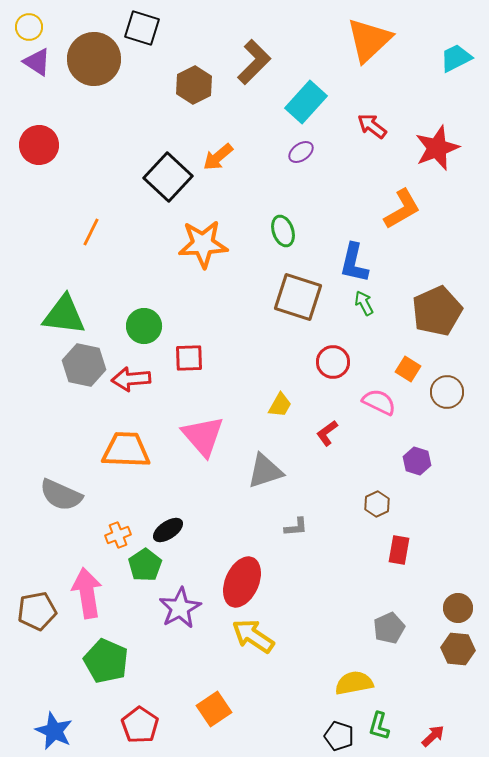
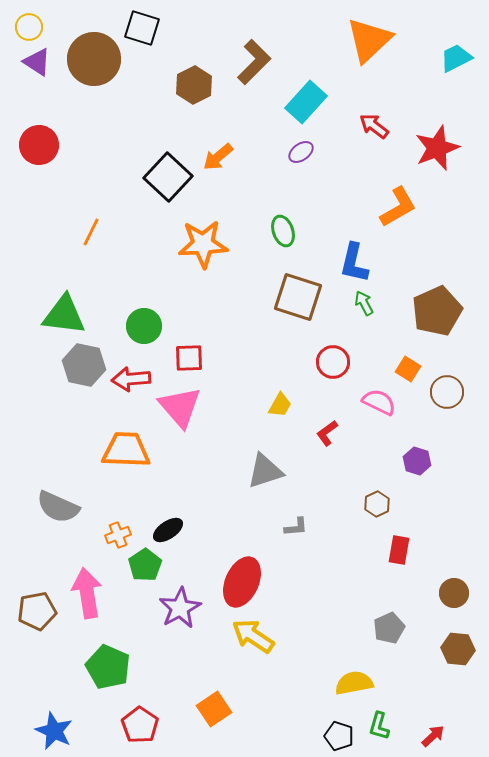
red arrow at (372, 126): moved 2 px right
orange L-shape at (402, 209): moved 4 px left, 2 px up
pink triangle at (203, 436): moved 23 px left, 29 px up
gray semicircle at (61, 495): moved 3 px left, 12 px down
brown circle at (458, 608): moved 4 px left, 15 px up
green pentagon at (106, 661): moved 2 px right, 6 px down
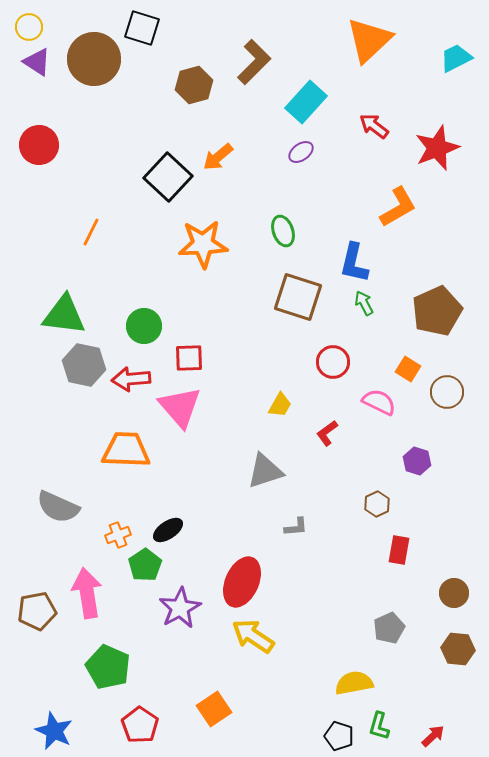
brown hexagon at (194, 85): rotated 12 degrees clockwise
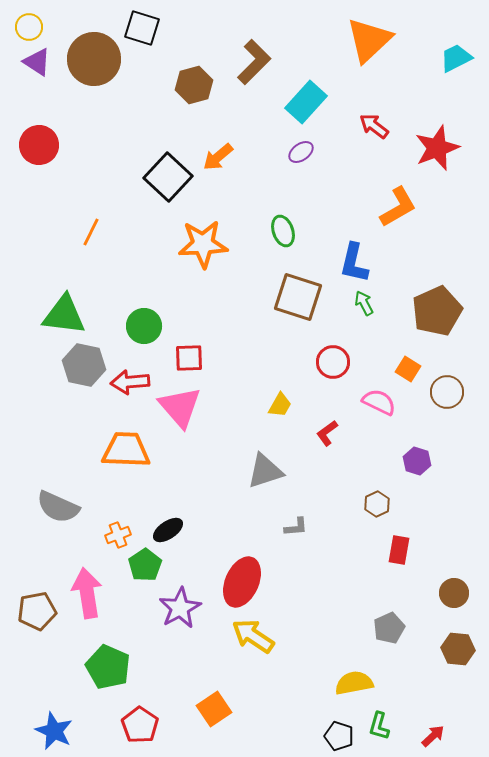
red arrow at (131, 379): moved 1 px left, 3 px down
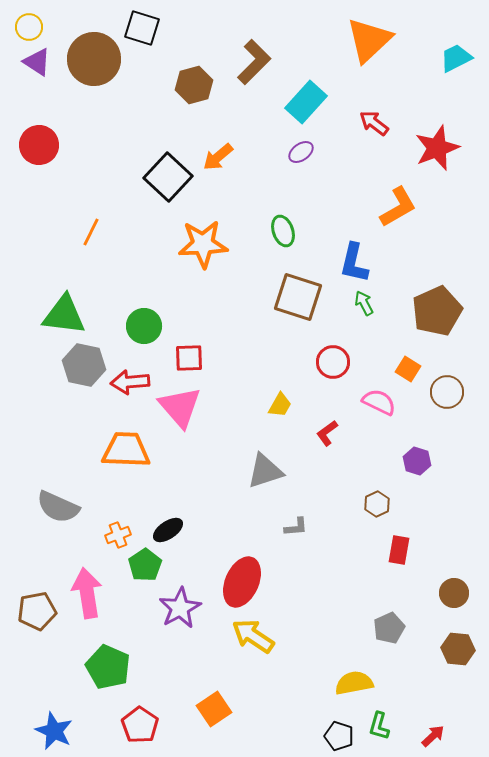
red arrow at (374, 126): moved 3 px up
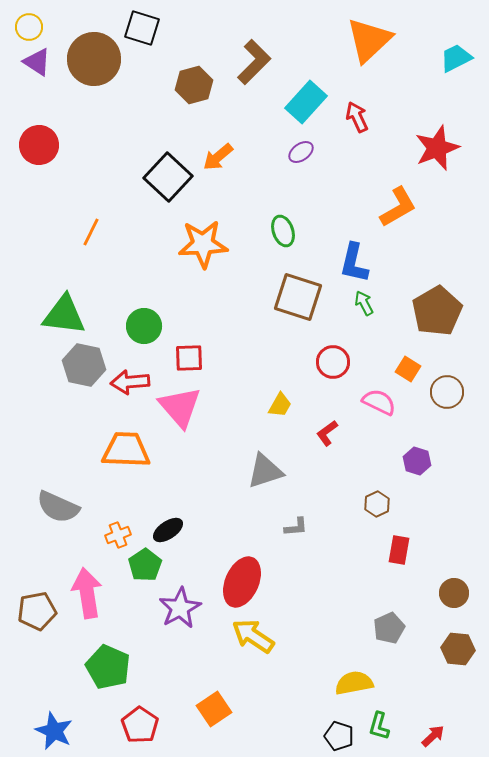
red arrow at (374, 123): moved 17 px left, 6 px up; rotated 28 degrees clockwise
brown pentagon at (437, 311): rotated 6 degrees counterclockwise
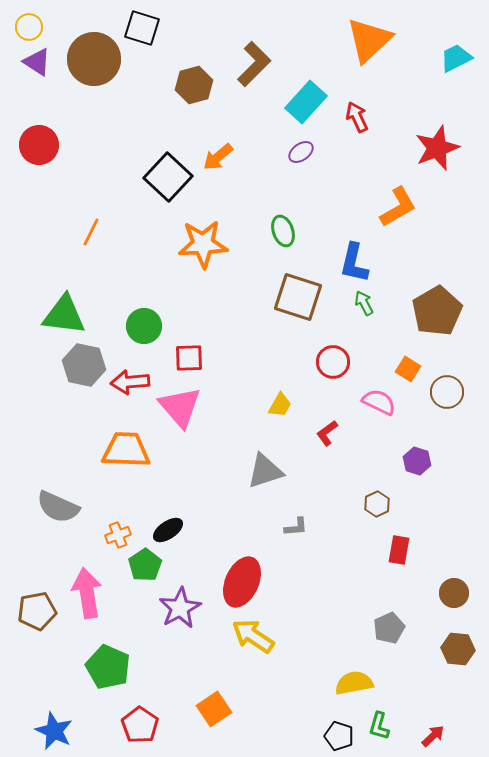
brown L-shape at (254, 62): moved 2 px down
